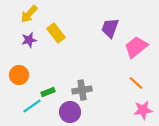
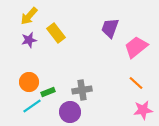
yellow arrow: moved 2 px down
orange circle: moved 10 px right, 7 px down
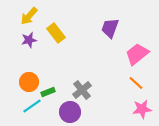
pink trapezoid: moved 1 px right, 7 px down
gray cross: rotated 30 degrees counterclockwise
pink star: moved 1 px left, 1 px up
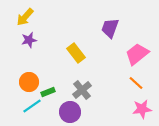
yellow arrow: moved 4 px left, 1 px down
yellow rectangle: moved 20 px right, 20 px down
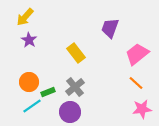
purple star: rotated 28 degrees counterclockwise
gray cross: moved 7 px left, 3 px up
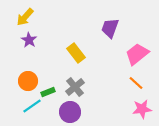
orange circle: moved 1 px left, 1 px up
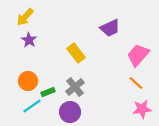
purple trapezoid: rotated 135 degrees counterclockwise
pink trapezoid: moved 1 px right, 1 px down; rotated 10 degrees counterclockwise
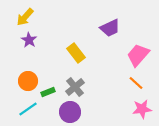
cyan line: moved 4 px left, 3 px down
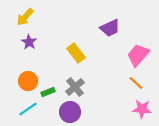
purple star: moved 2 px down
pink star: rotated 12 degrees clockwise
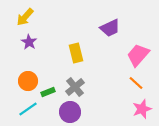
yellow rectangle: rotated 24 degrees clockwise
pink star: rotated 24 degrees counterclockwise
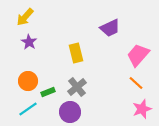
gray cross: moved 2 px right
